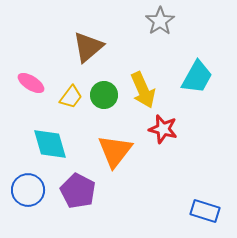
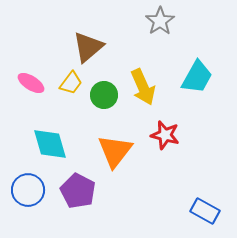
yellow arrow: moved 3 px up
yellow trapezoid: moved 14 px up
red star: moved 2 px right, 6 px down
blue rectangle: rotated 12 degrees clockwise
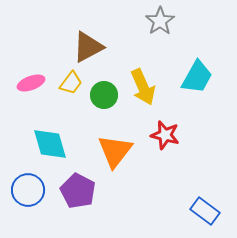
brown triangle: rotated 12 degrees clockwise
pink ellipse: rotated 52 degrees counterclockwise
blue rectangle: rotated 8 degrees clockwise
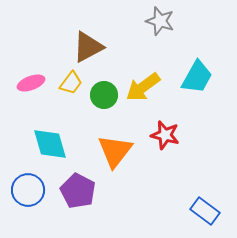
gray star: rotated 20 degrees counterclockwise
yellow arrow: rotated 78 degrees clockwise
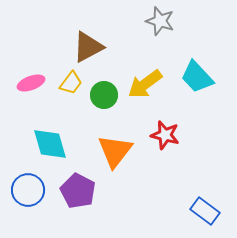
cyan trapezoid: rotated 108 degrees clockwise
yellow arrow: moved 2 px right, 3 px up
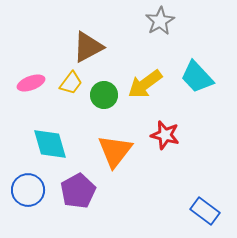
gray star: rotated 24 degrees clockwise
purple pentagon: rotated 16 degrees clockwise
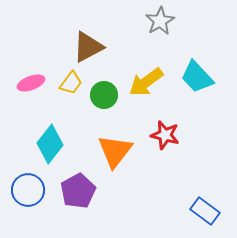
yellow arrow: moved 1 px right, 2 px up
cyan diamond: rotated 54 degrees clockwise
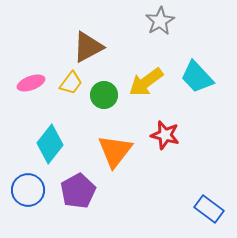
blue rectangle: moved 4 px right, 2 px up
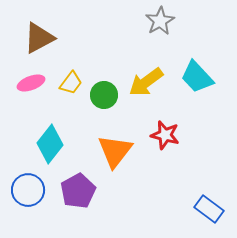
brown triangle: moved 49 px left, 9 px up
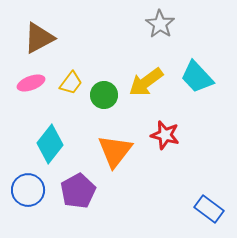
gray star: moved 3 px down; rotated 8 degrees counterclockwise
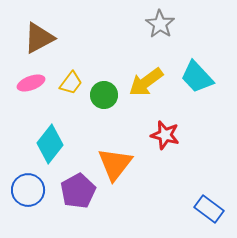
orange triangle: moved 13 px down
